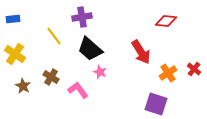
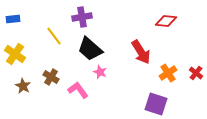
red cross: moved 2 px right, 4 px down
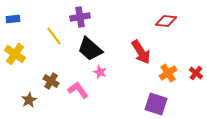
purple cross: moved 2 px left
brown cross: moved 4 px down
brown star: moved 6 px right, 14 px down; rotated 14 degrees clockwise
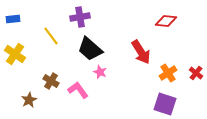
yellow line: moved 3 px left
purple square: moved 9 px right
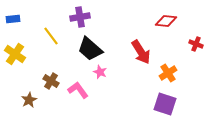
red cross: moved 29 px up; rotated 16 degrees counterclockwise
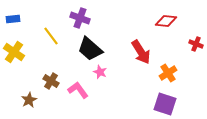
purple cross: moved 1 px down; rotated 30 degrees clockwise
yellow cross: moved 1 px left, 2 px up
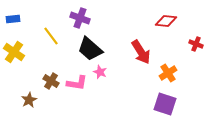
pink L-shape: moved 1 px left, 7 px up; rotated 135 degrees clockwise
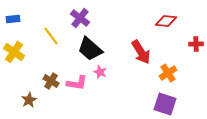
purple cross: rotated 18 degrees clockwise
red cross: rotated 24 degrees counterclockwise
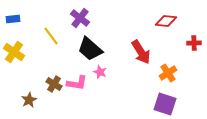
red cross: moved 2 px left, 1 px up
brown cross: moved 3 px right, 3 px down
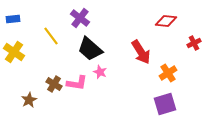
red cross: rotated 24 degrees counterclockwise
purple square: rotated 35 degrees counterclockwise
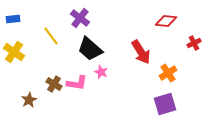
pink star: moved 1 px right
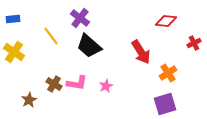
black trapezoid: moved 1 px left, 3 px up
pink star: moved 5 px right, 14 px down; rotated 24 degrees clockwise
